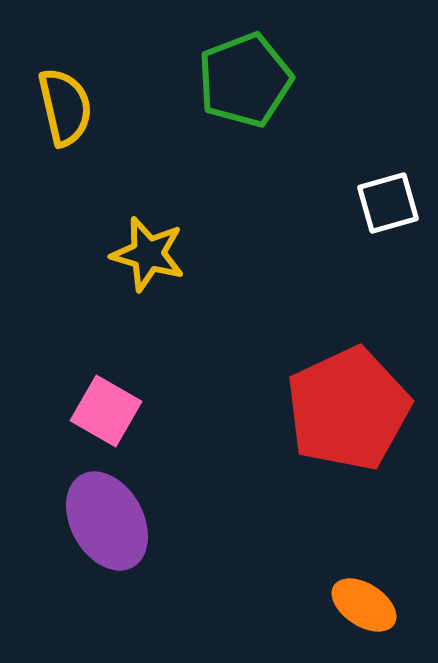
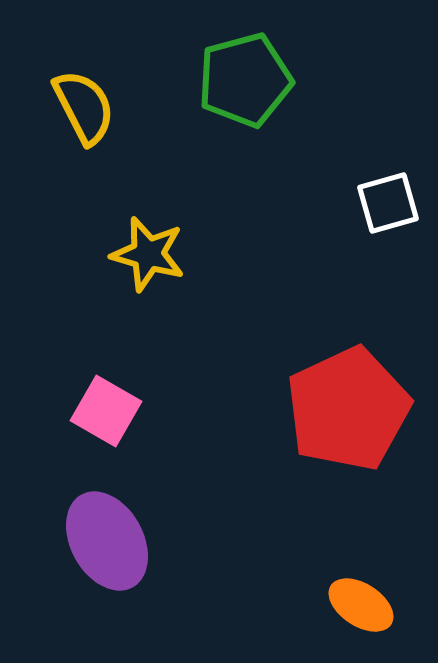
green pentagon: rotated 6 degrees clockwise
yellow semicircle: moved 19 px right; rotated 14 degrees counterclockwise
purple ellipse: moved 20 px down
orange ellipse: moved 3 px left
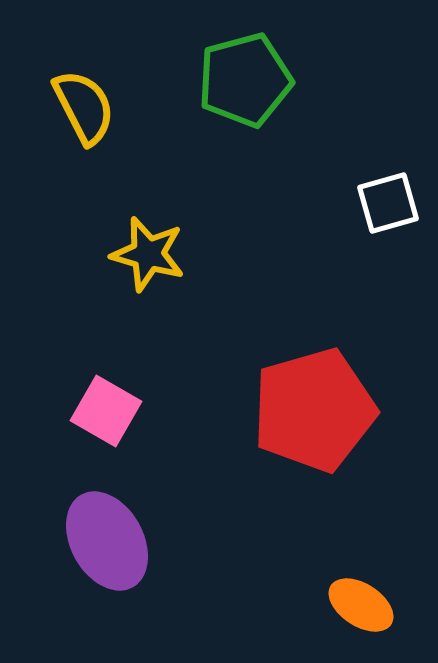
red pentagon: moved 34 px left, 1 px down; rotated 9 degrees clockwise
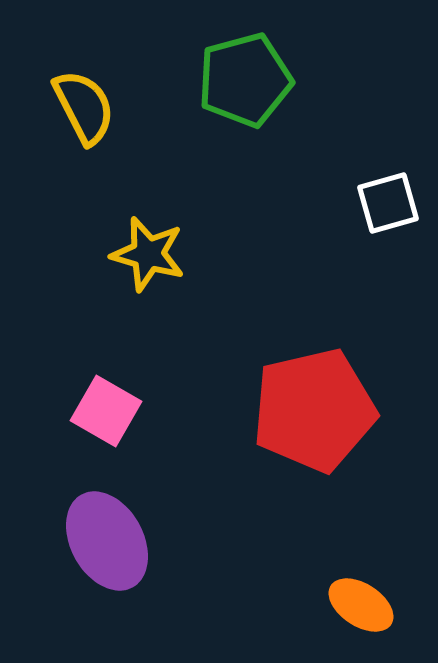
red pentagon: rotated 3 degrees clockwise
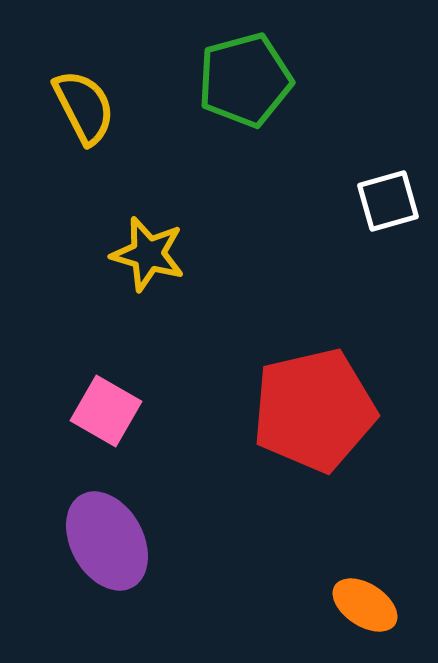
white square: moved 2 px up
orange ellipse: moved 4 px right
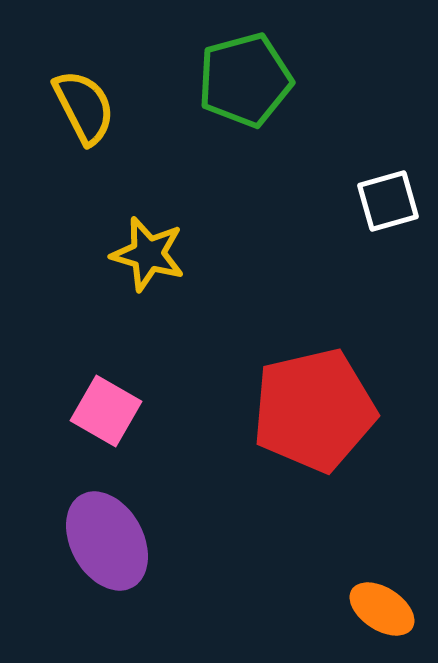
orange ellipse: moved 17 px right, 4 px down
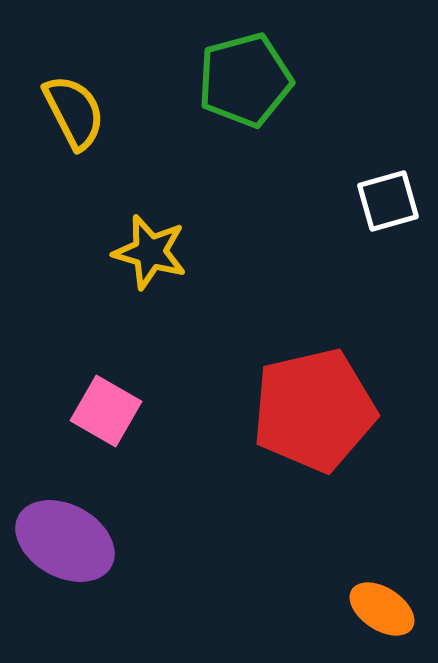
yellow semicircle: moved 10 px left, 5 px down
yellow star: moved 2 px right, 2 px up
purple ellipse: moved 42 px left; rotated 32 degrees counterclockwise
